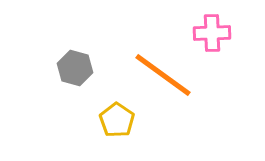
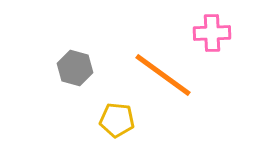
yellow pentagon: rotated 28 degrees counterclockwise
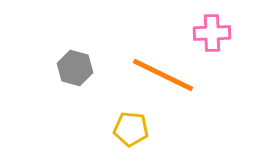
orange line: rotated 10 degrees counterclockwise
yellow pentagon: moved 14 px right, 9 px down
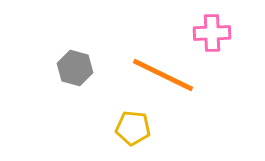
yellow pentagon: moved 2 px right, 1 px up
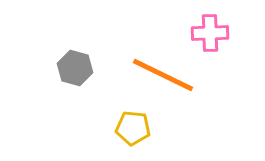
pink cross: moved 2 px left
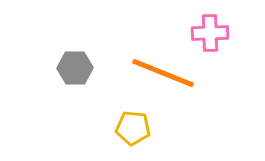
gray hexagon: rotated 16 degrees counterclockwise
orange line: moved 2 px up; rotated 4 degrees counterclockwise
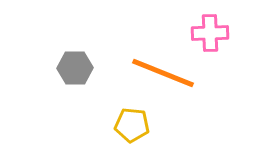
yellow pentagon: moved 1 px left, 3 px up
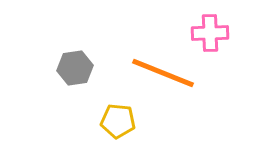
gray hexagon: rotated 8 degrees counterclockwise
yellow pentagon: moved 14 px left, 4 px up
